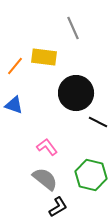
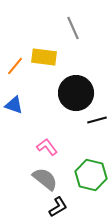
black line: moved 1 px left, 2 px up; rotated 42 degrees counterclockwise
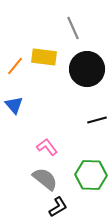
black circle: moved 11 px right, 24 px up
blue triangle: rotated 30 degrees clockwise
green hexagon: rotated 12 degrees counterclockwise
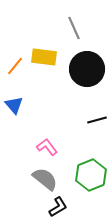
gray line: moved 1 px right
green hexagon: rotated 24 degrees counterclockwise
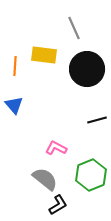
yellow rectangle: moved 2 px up
orange line: rotated 36 degrees counterclockwise
pink L-shape: moved 9 px right, 1 px down; rotated 25 degrees counterclockwise
black L-shape: moved 2 px up
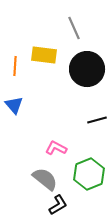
green hexagon: moved 2 px left, 1 px up
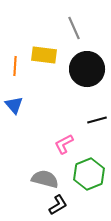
pink L-shape: moved 8 px right, 4 px up; rotated 55 degrees counterclockwise
gray semicircle: rotated 24 degrees counterclockwise
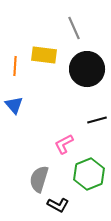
gray semicircle: moved 6 px left; rotated 88 degrees counterclockwise
black L-shape: rotated 60 degrees clockwise
